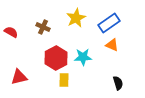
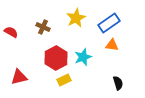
orange triangle: rotated 16 degrees counterclockwise
cyan star: rotated 18 degrees counterclockwise
yellow rectangle: rotated 64 degrees clockwise
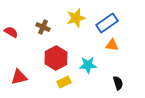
yellow star: rotated 12 degrees clockwise
blue rectangle: moved 2 px left
cyan star: moved 5 px right, 8 px down; rotated 18 degrees clockwise
yellow rectangle: moved 2 px down
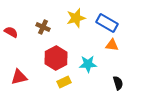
blue rectangle: rotated 65 degrees clockwise
cyan star: moved 1 px up
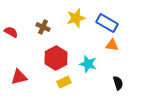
cyan star: rotated 18 degrees clockwise
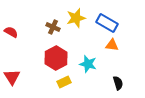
brown cross: moved 10 px right
red triangle: moved 7 px left; rotated 48 degrees counterclockwise
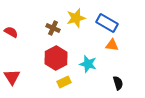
brown cross: moved 1 px down
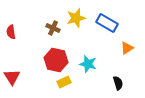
red semicircle: rotated 128 degrees counterclockwise
orange triangle: moved 15 px right, 3 px down; rotated 40 degrees counterclockwise
red hexagon: moved 2 px down; rotated 20 degrees counterclockwise
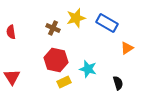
cyan star: moved 5 px down
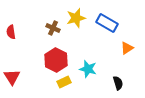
red hexagon: rotated 15 degrees clockwise
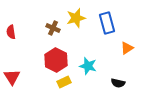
blue rectangle: rotated 45 degrees clockwise
cyan star: moved 3 px up
black semicircle: rotated 120 degrees clockwise
